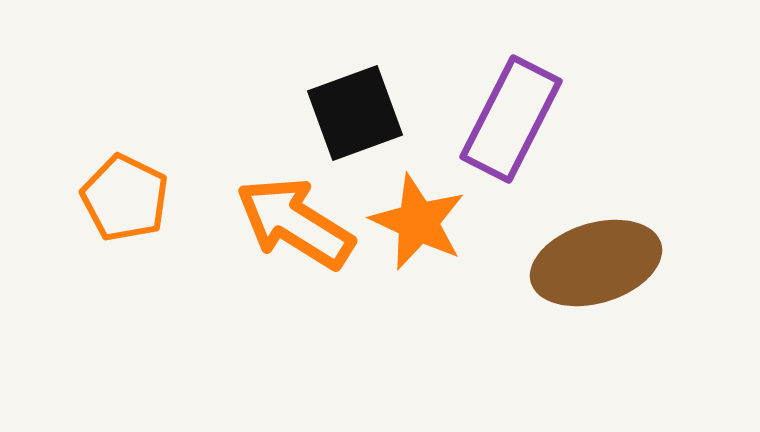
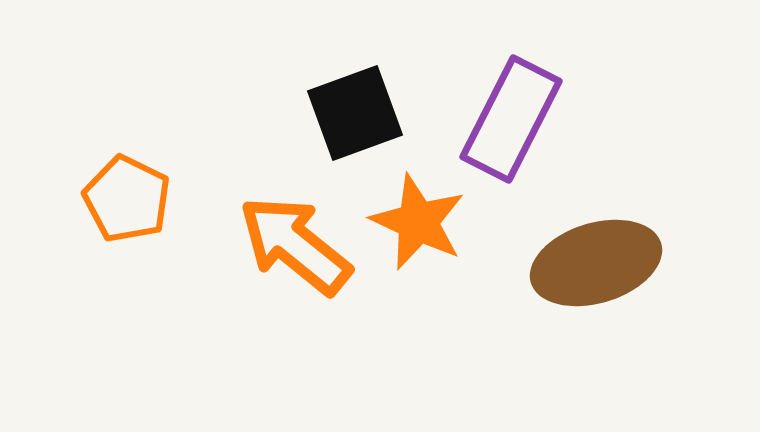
orange pentagon: moved 2 px right, 1 px down
orange arrow: moved 22 px down; rotated 7 degrees clockwise
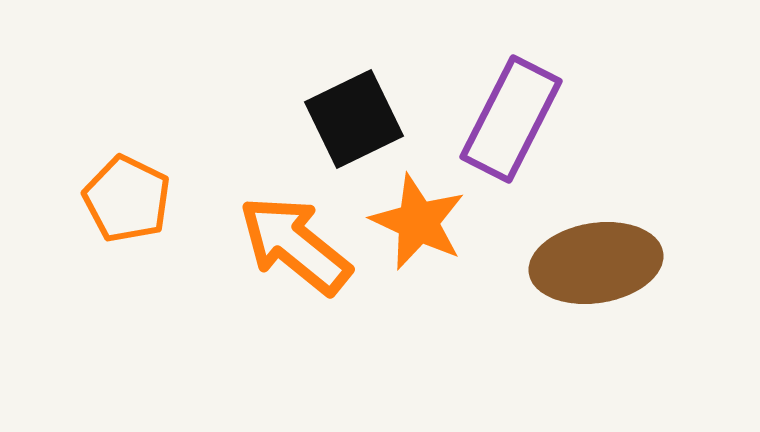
black square: moved 1 px left, 6 px down; rotated 6 degrees counterclockwise
brown ellipse: rotated 8 degrees clockwise
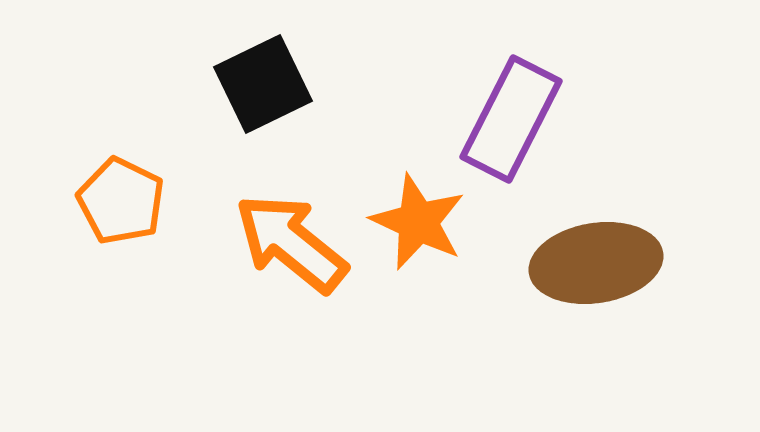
black square: moved 91 px left, 35 px up
orange pentagon: moved 6 px left, 2 px down
orange arrow: moved 4 px left, 2 px up
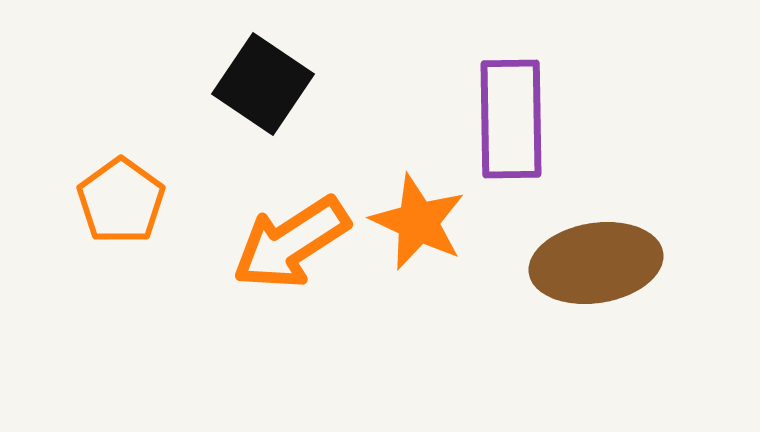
black square: rotated 30 degrees counterclockwise
purple rectangle: rotated 28 degrees counterclockwise
orange pentagon: rotated 10 degrees clockwise
orange arrow: rotated 72 degrees counterclockwise
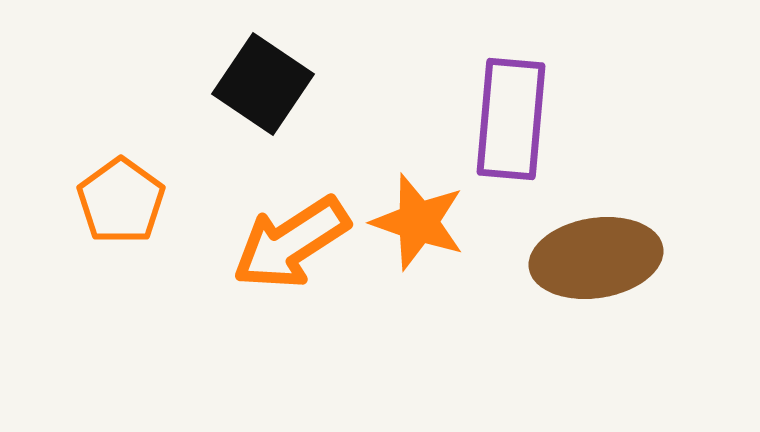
purple rectangle: rotated 6 degrees clockwise
orange star: rotated 6 degrees counterclockwise
brown ellipse: moved 5 px up
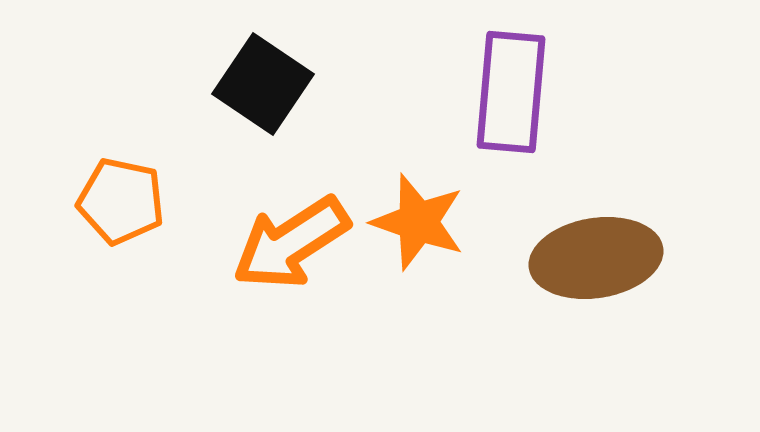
purple rectangle: moved 27 px up
orange pentagon: rotated 24 degrees counterclockwise
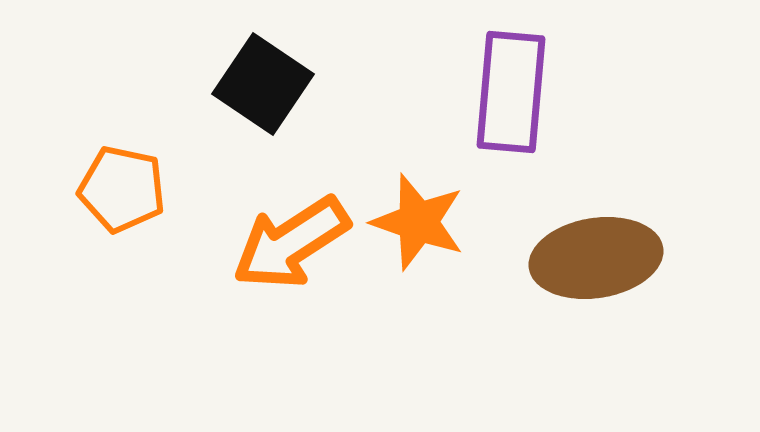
orange pentagon: moved 1 px right, 12 px up
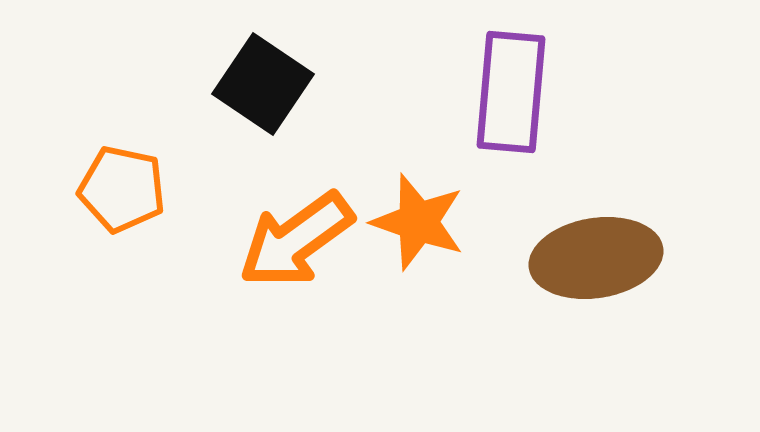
orange arrow: moved 5 px right, 3 px up; rotated 3 degrees counterclockwise
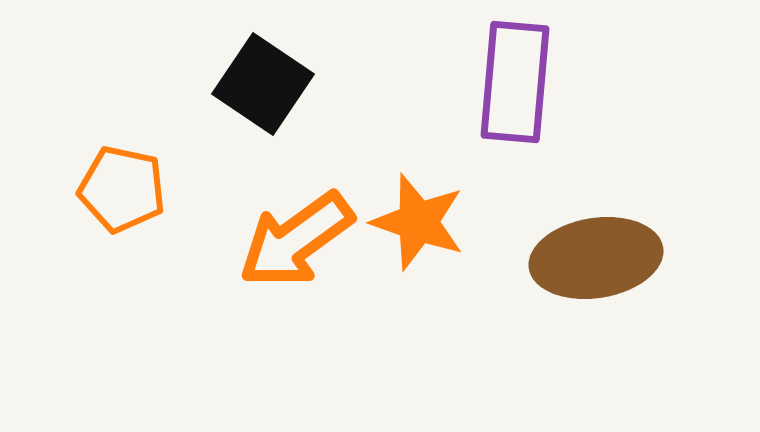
purple rectangle: moved 4 px right, 10 px up
